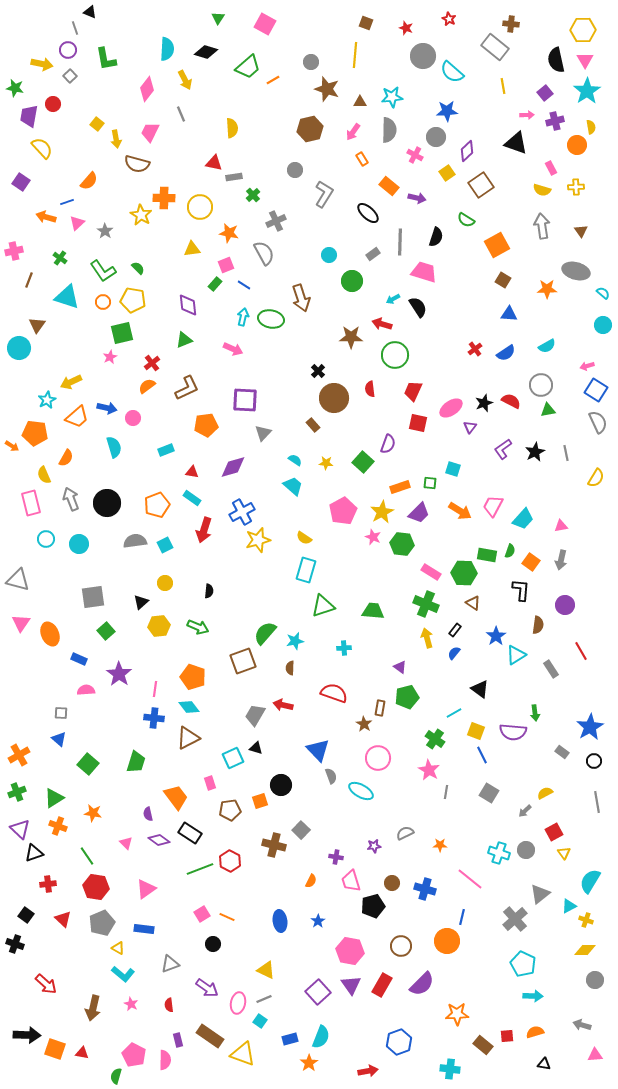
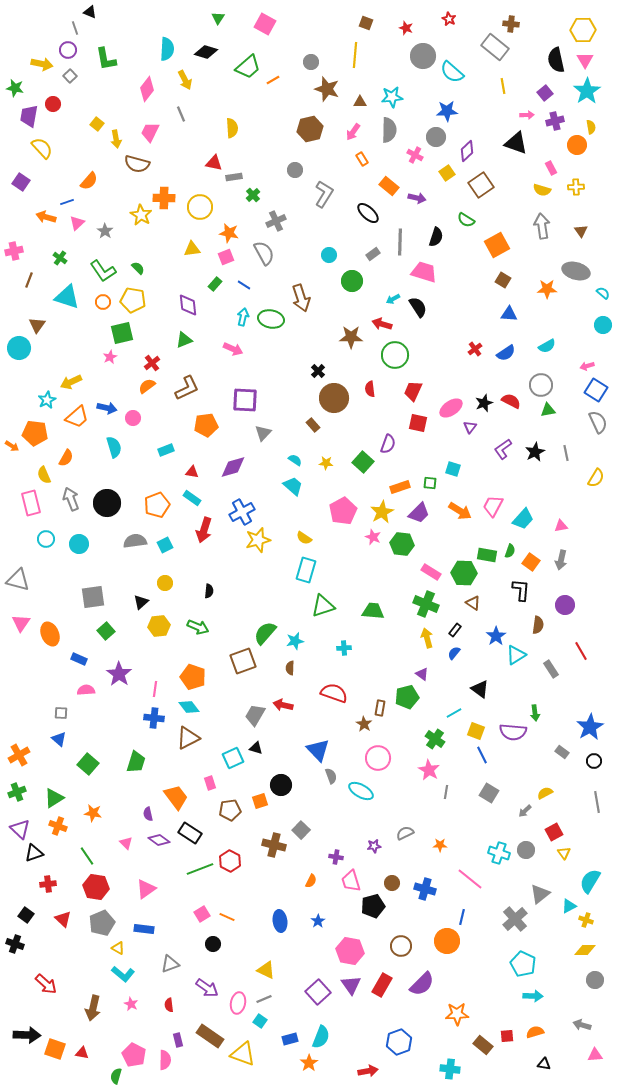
pink square at (226, 265): moved 8 px up
purple triangle at (400, 667): moved 22 px right, 7 px down
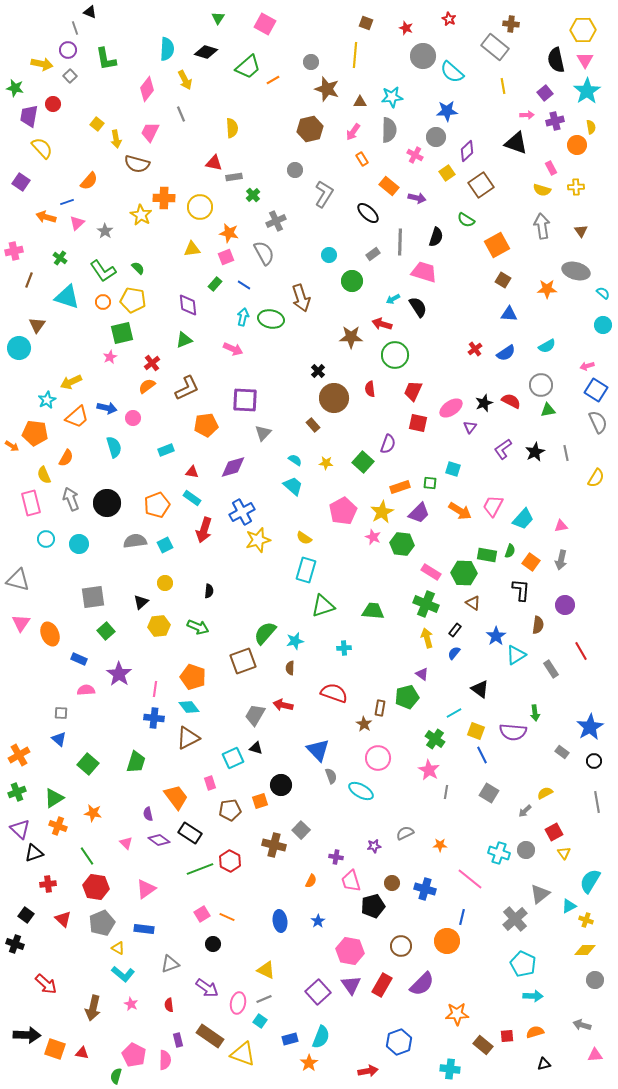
black triangle at (544, 1064): rotated 24 degrees counterclockwise
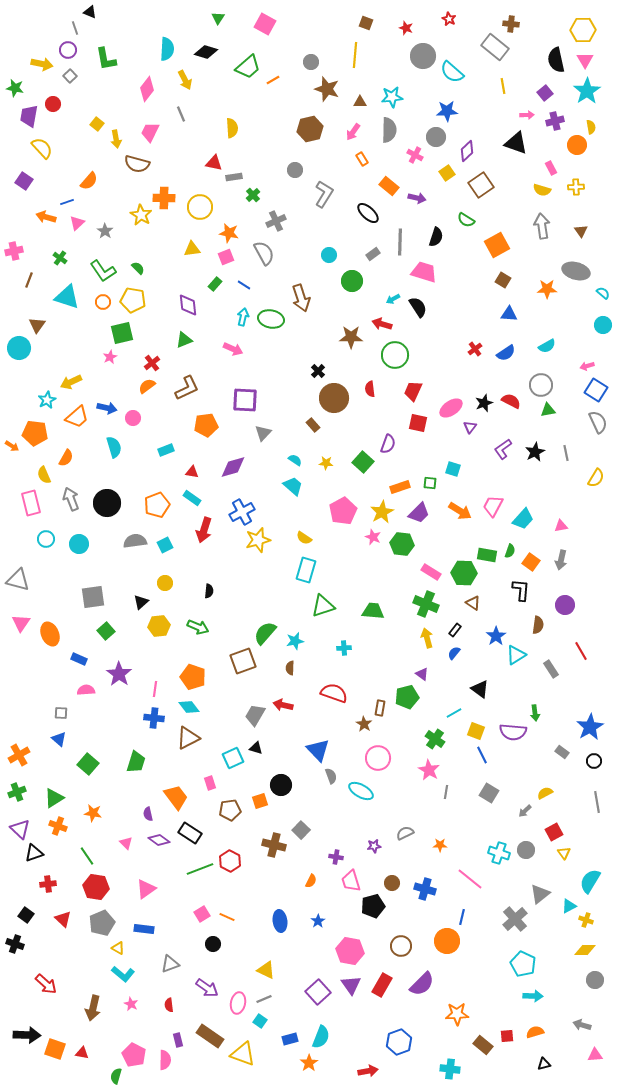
purple square at (21, 182): moved 3 px right, 1 px up
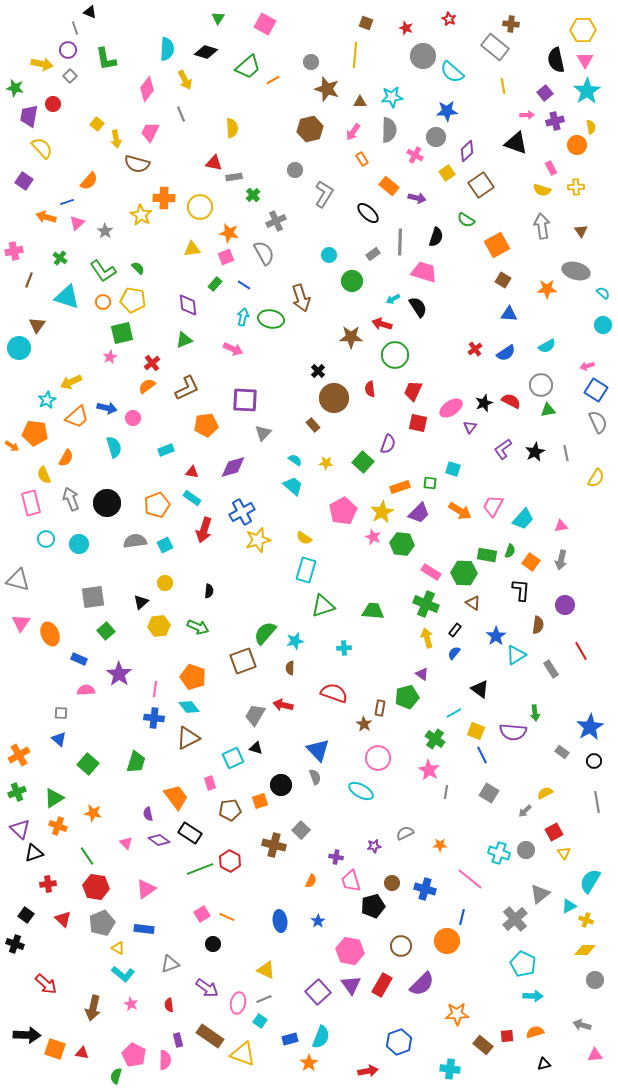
gray semicircle at (331, 776): moved 16 px left, 1 px down
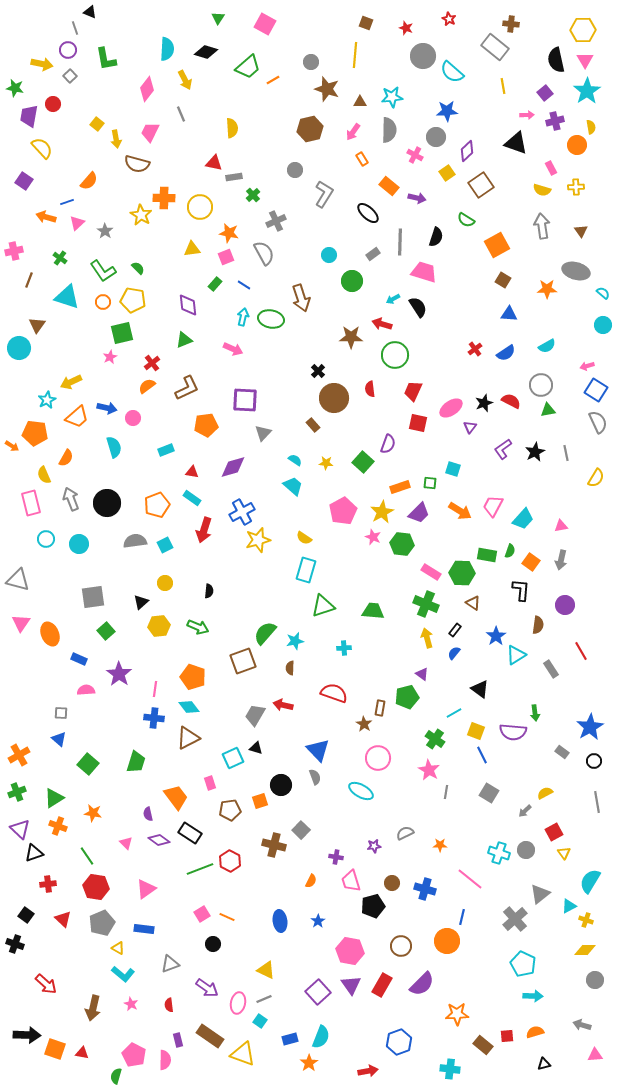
green hexagon at (464, 573): moved 2 px left
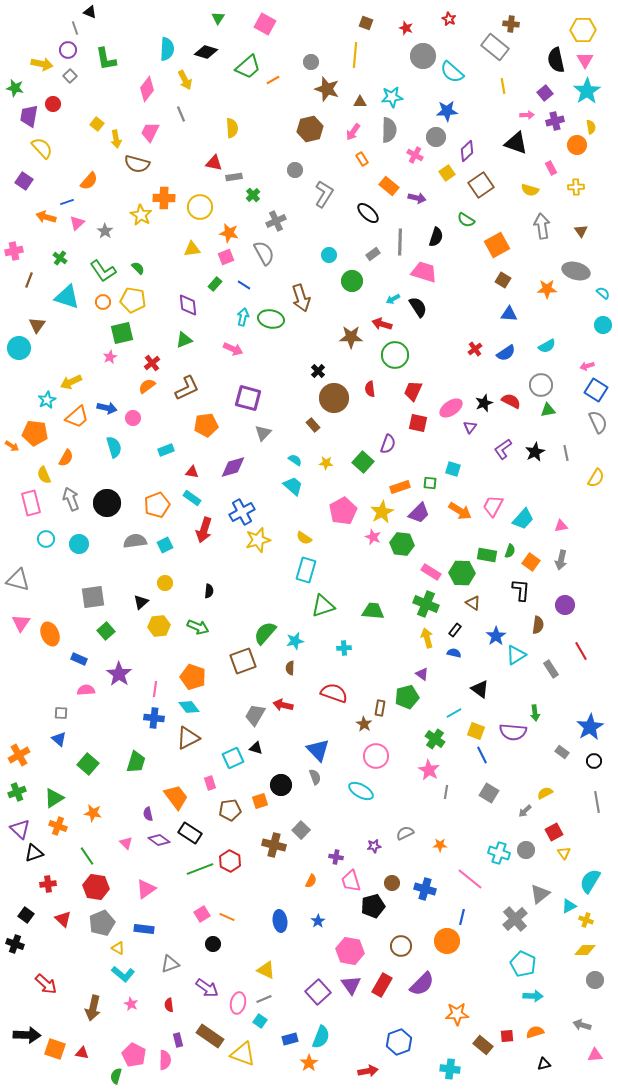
yellow semicircle at (542, 190): moved 12 px left
purple square at (245, 400): moved 3 px right, 2 px up; rotated 12 degrees clockwise
blue semicircle at (454, 653): rotated 64 degrees clockwise
pink circle at (378, 758): moved 2 px left, 2 px up
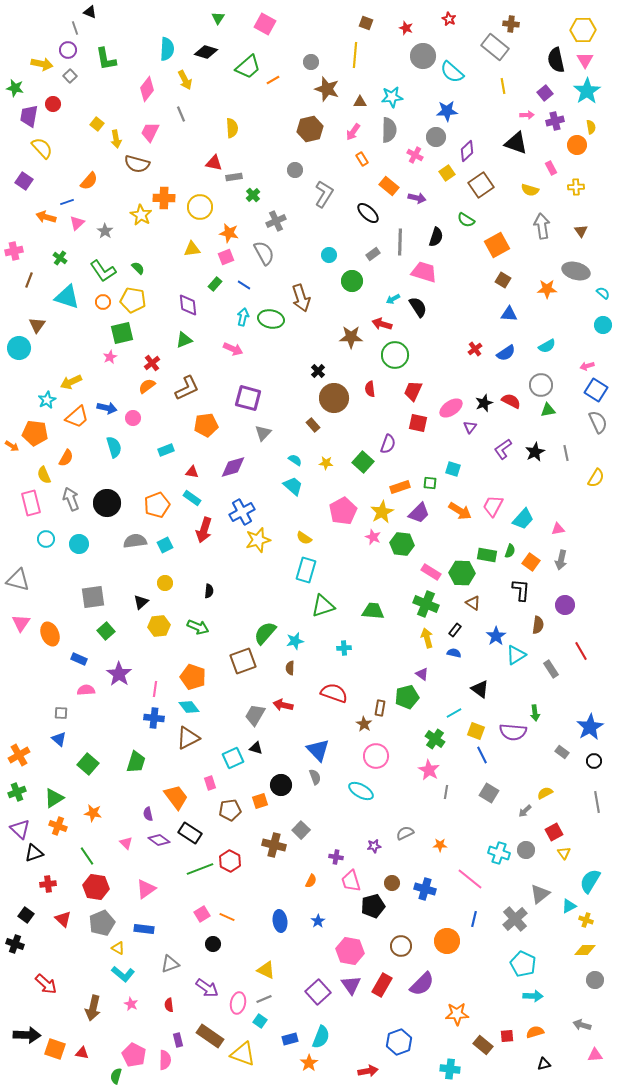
pink triangle at (561, 526): moved 3 px left, 3 px down
blue line at (462, 917): moved 12 px right, 2 px down
